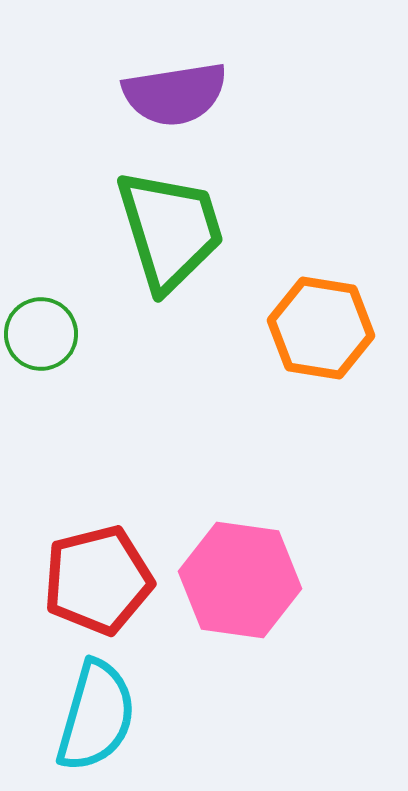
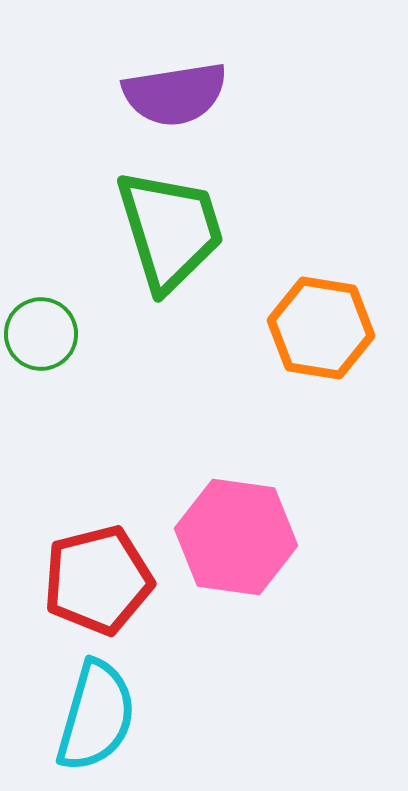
pink hexagon: moved 4 px left, 43 px up
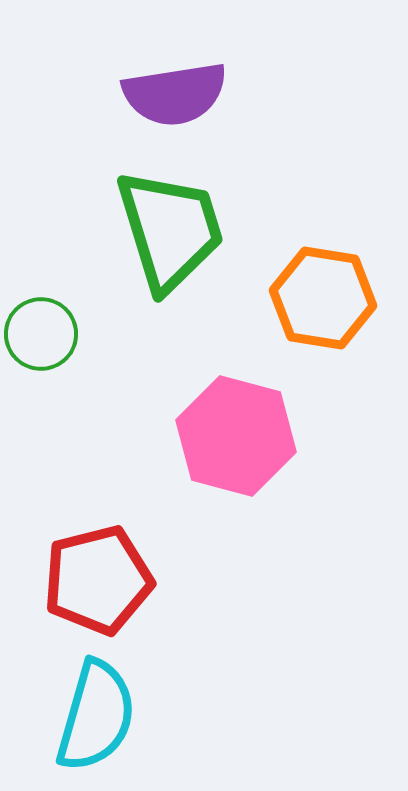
orange hexagon: moved 2 px right, 30 px up
pink hexagon: moved 101 px up; rotated 7 degrees clockwise
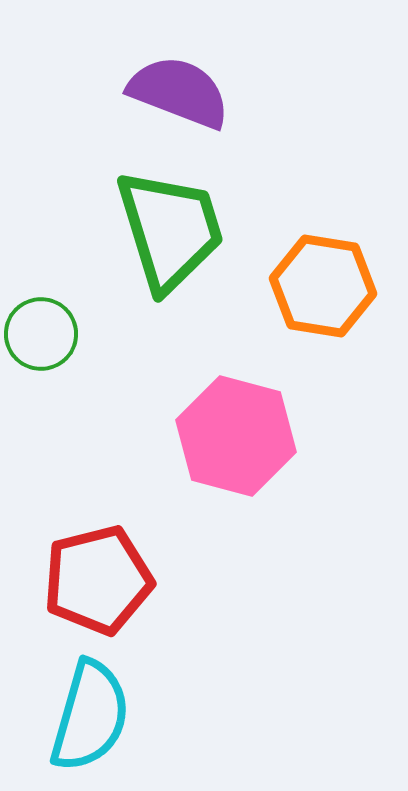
purple semicircle: moved 4 px right, 2 px up; rotated 150 degrees counterclockwise
orange hexagon: moved 12 px up
cyan semicircle: moved 6 px left
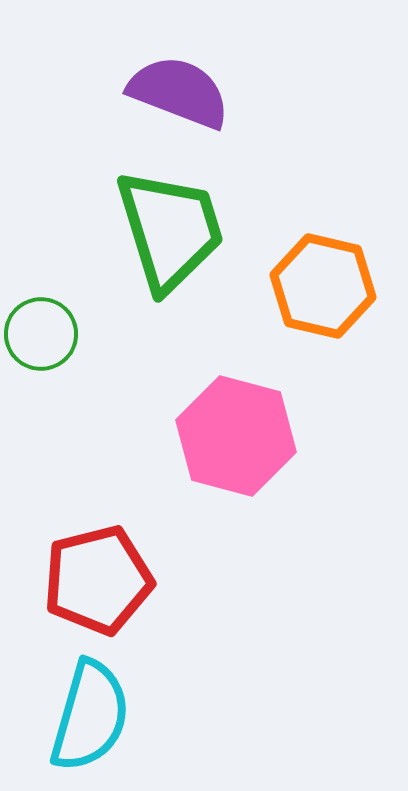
orange hexagon: rotated 4 degrees clockwise
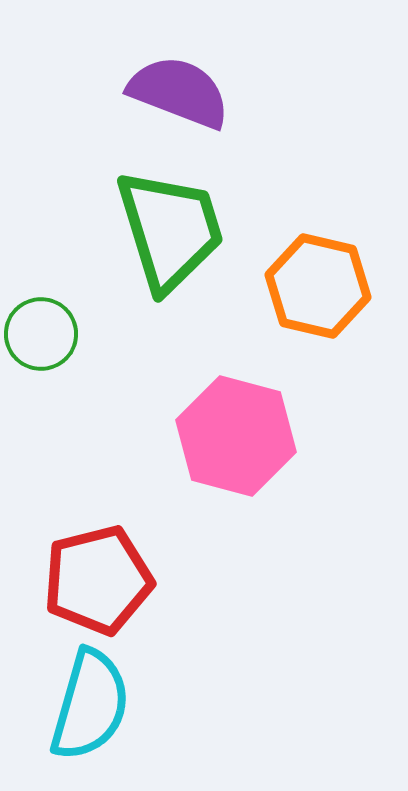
orange hexagon: moved 5 px left
cyan semicircle: moved 11 px up
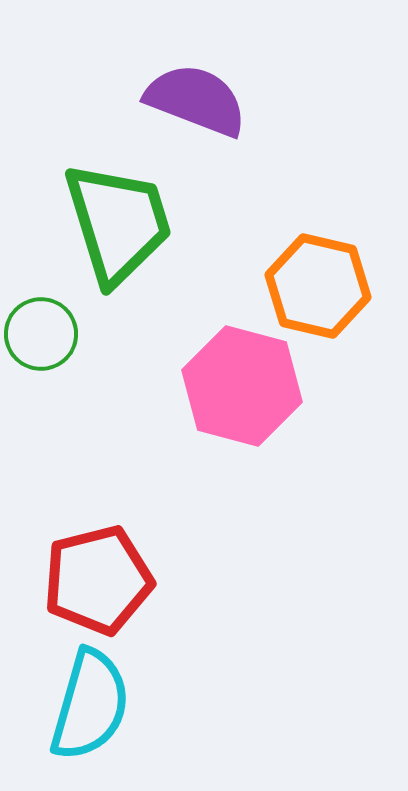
purple semicircle: moved 17 px right, 8 px down
green trapezoid: moved 52 px left, 7 px up
pink hexagon: moved 6 px right, 50 px up
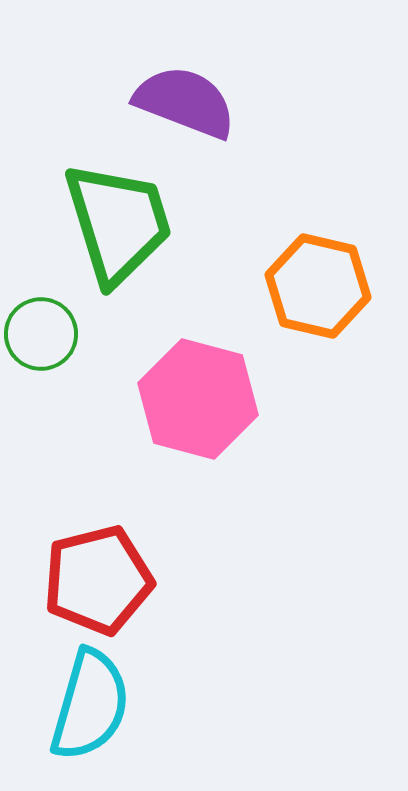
purple semicircle: moved 11 px left, 2 px down
pink hexagon: moved 44 px left, 13 px down
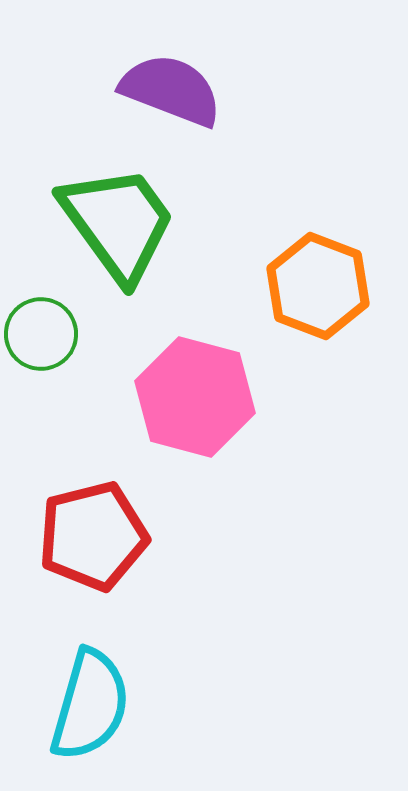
purple semicircle: moved 14 px left, 12 px up
green trapezoid: rotated 19 degrees counterclockwise
orange hexagon: rotated 8 degrees clockwise
pink hexagon: moved 3 px left, 2 px up
red pentagon: moved 5 px left, 44 px up
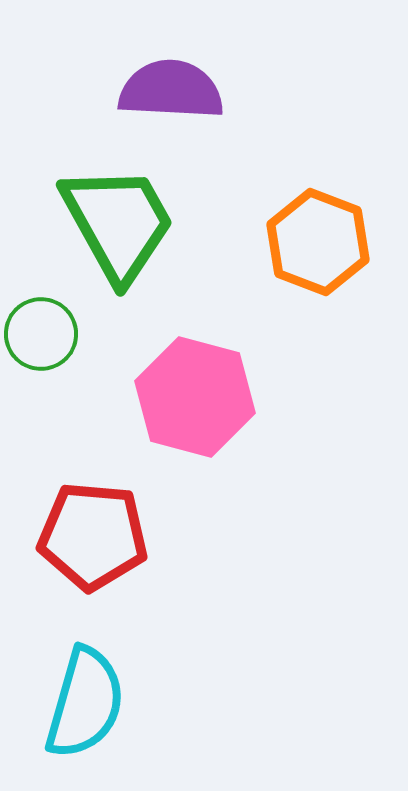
purple semicircle: rotated 18 degrees counterclockwise
green trapezoid: rotated 7 degrees clockwise
orange hexagon: moved 44 px up
red pentagon: rotated 19 degrees clockwise
cyan semicircle: moved 5 px left, 2 px up
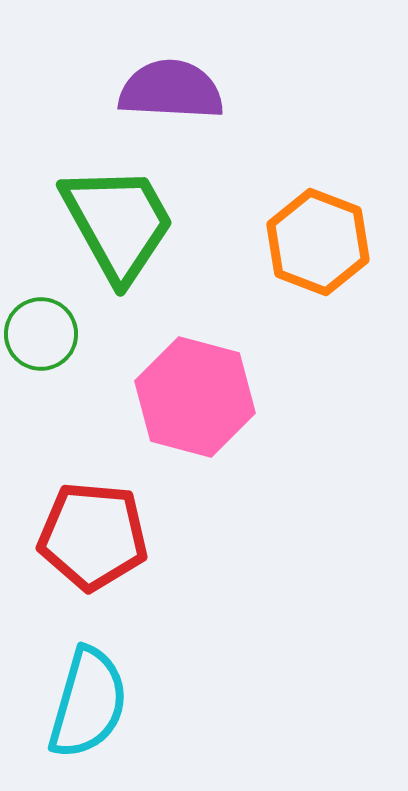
cyan semicircle: moved 3 px right
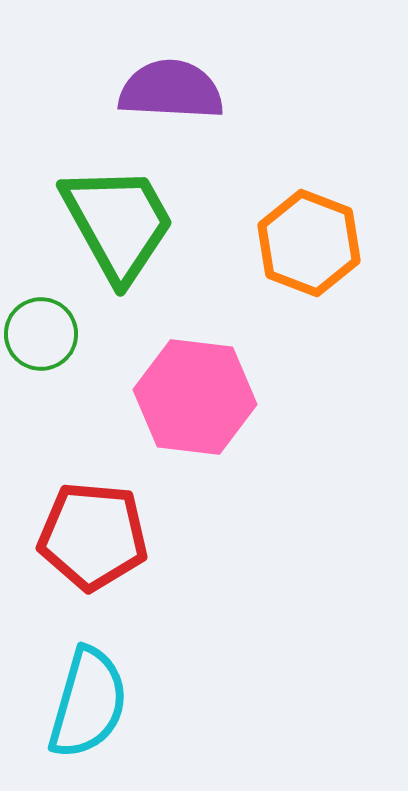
orange hexagon: moved 9 px left, 1 px down
pink hexagon: rotated 8 degrees counterclockwise
